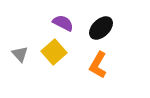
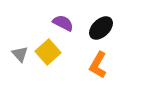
yellow square: moved 6 px left
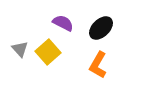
gray triangle: moved 5 px up
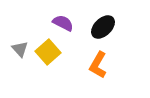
black ellipse: moved 2 px right, 1 px up
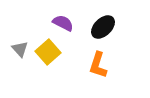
orange L-shape: rotated 12 degrees counterclockwise
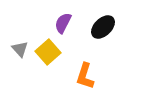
purple semicircle: rotated 90 degrees counterclockwise
orange L-shape: moved 13 px left, 11 px down
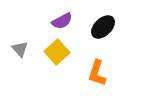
purple semicircle: moved 1 px left, 2 px up; rotated 145 degrees counterclockwise
yellow square: moved 9 px right
orange L-shape: moved 12 px right, 3 px up
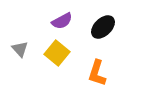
yellow square: moved 1 px down; rotated 10 degrees counterclockwise
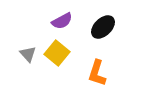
gray triangle: moved 8 px right, 5 px down
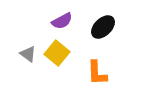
gray triangle: rotated 12 degrees counterclockwise
orange L-shape: rotated 20 degrees counterclockwise
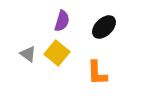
purple semicircle: rotated 45 degrees counterclockwise
black ellipse: moved 1 px right
